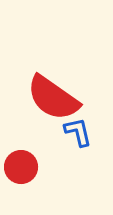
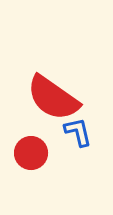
red circle: moved 10 px right, 14 px up
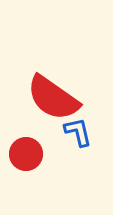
red circle: moved 5 px left, 1 px down
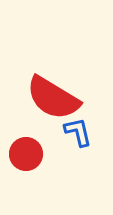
red semicircle: rotated 4 degrees counterclockwise
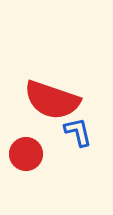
red semicircle: moved 1 px left, 2 px down; rotated 12 degrees counterclockwise
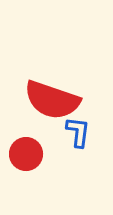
blue L-shape: rotated 20 degrees clockwise
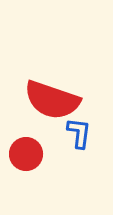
blue L-shape: moved 1 px right, 1 px down
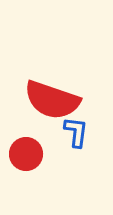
blue L-shape: moved 3 px left, 1 px up
